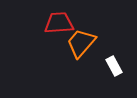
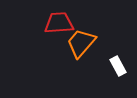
white rectangle: moved 4 px right
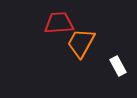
orange trapezoid: rotated 12 degrees counterclockwise
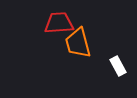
orange trapezoid: moved 3 px left; rotated 44 degrees counterclockwise
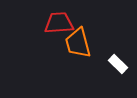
white rectangle: moved 2 px up; rotated 18 degrees counterclockwise
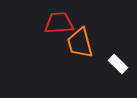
orange trapezoid: moved 2 px right
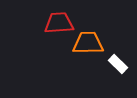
orange trapezoid: moved 8 px right; rotated 104 degrees clockwise
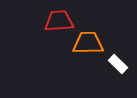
red trapezoid: moved 2 px up
